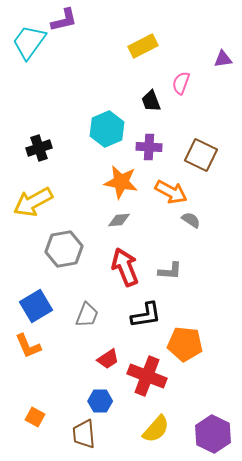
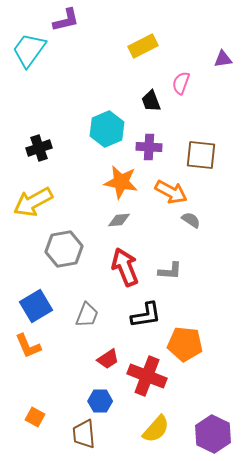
purple L-shape: moved 2 px right
cyan trapezoid: moved 8 px down
brown square: rotated 20 degrees counterclockwise
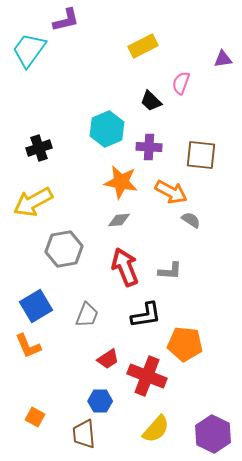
black trapezoid: rotated 25 degrees counterclockwise
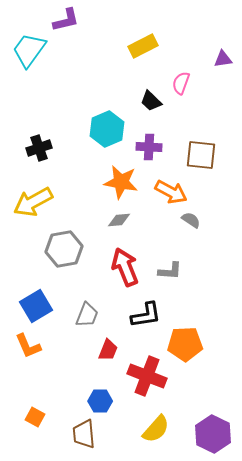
orange pentagon: rotated 8 degrees counterclockwise
red trapezoid: moved 9 px up; rotated 35 degrees counterclockwise
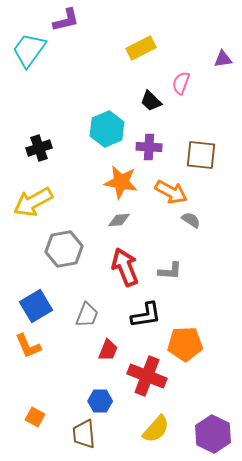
yellow rectangle: moved 2 px left, 2 px down
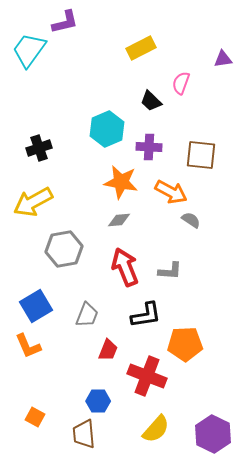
purple L-shape: moved 1 px left, 2 px down
blue hexagon: moved 2 px left
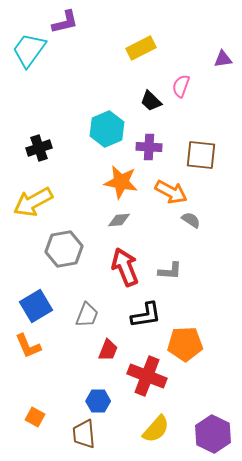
pink semicircle: moved 3 px down
